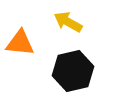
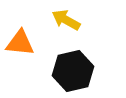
yellow arrow: moved 2 px left, 2 px up
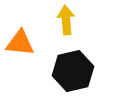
yellow arrow: rotated 56 degrees clockwise
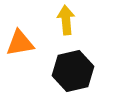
orange triangle: rotated 16 degrees counterclockwise
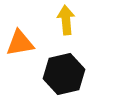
black hexagon: moved 9 px left, 3 px down
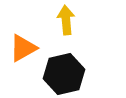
orange triangle: moved 3 px right, 5 px down; rotated 20 degrees counterclockwise
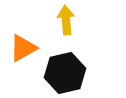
black hexagon: moved 1 px right, 1 px up
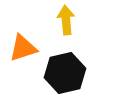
orange triangle: rotated 12 degrees clockwise
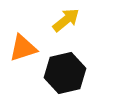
yellow arrow: rotated 56 degrees clockwise
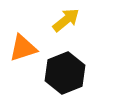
black hexagon: rotated 9 degrees counterclockwise
